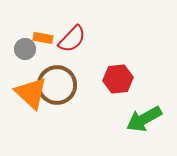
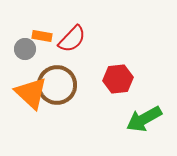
orange rectangle: moved 1 px left, 2 px up
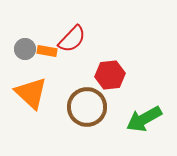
orange rectangle: moved 5 px right, 15 px down
red hexagon: moved 8 px left, 4 px up
brown circle: moved 30 px right, 22 px down
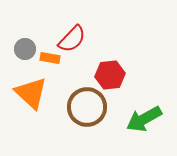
orange rectangle: moved 3 px right, 7 px down
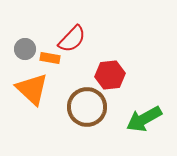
orange triangle: moved 1 px right, 4 px up
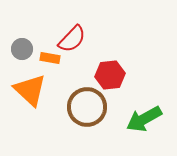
gray circle: moved 3 px left
orange triangle: moved 2 px left, 1 px down
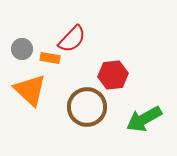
red hexagon: moved 3 px right
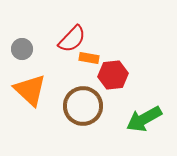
orange rectangle: moved 39 px right
brown circle: moved 4 px left, 1 px up
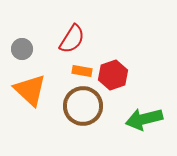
red semicircle: rotated 12 degrees counterclockwise
orange rectangle: moved 7 px left, 13 px down
red hexagon: rotated 12 degrees counterclockwise
green arrow: rotated 15 degrees clockwise
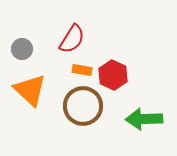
orange rectangle: moved 1 px up
red hexagon: rotated 16 degrees counterclockwise
green arrow: rotated 12 degrees clockwise
